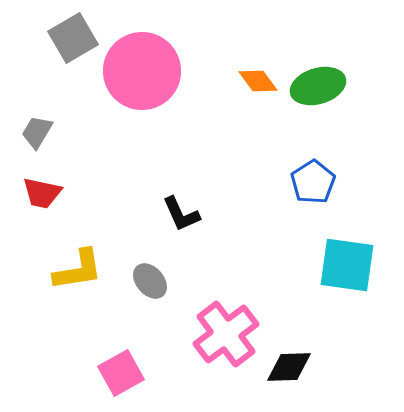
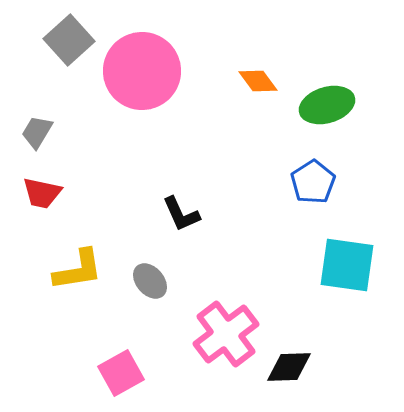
gray square: moved 4 px left, 2 px down; rotated 12 degrees counterclockwise
green ellipse: moved 9 px right, 19 px down
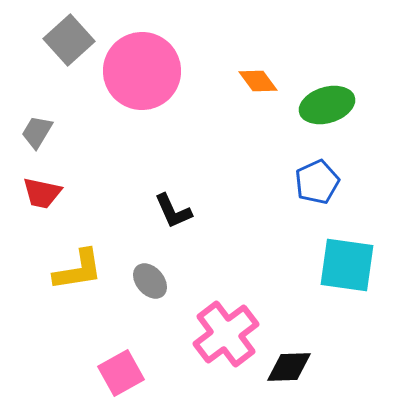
blue pentagon: moved 4 px right; rotated 9 degrees clockwise
black L-shape: moved 8 px left, 3 px up
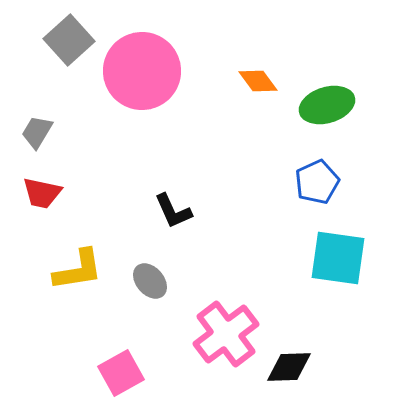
cyan square: moved 9 px left, 7 px up
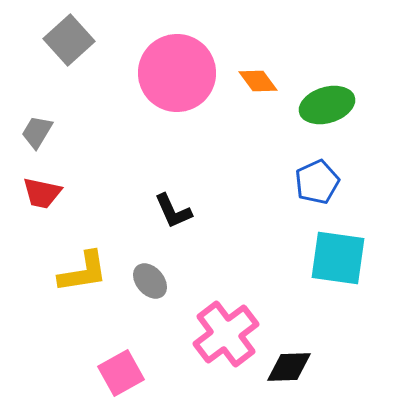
pink circle: moved 35 px right, 2 px down
yellow L-shape: moved 5 px right, 2 px down
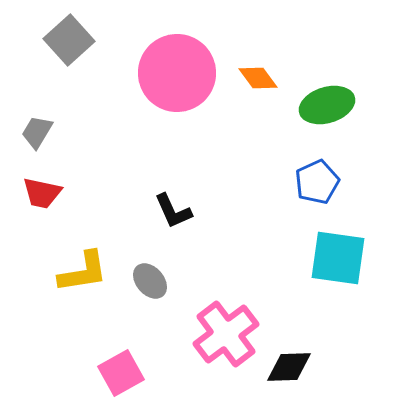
orange diamond: moved 3 px up
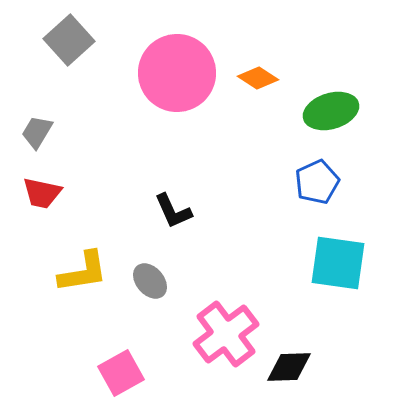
orange diamond: rotated 21 degrees counterclockwise
green ellipse: moved 4 px right, 6 px down
cyan square: moved 5 px down
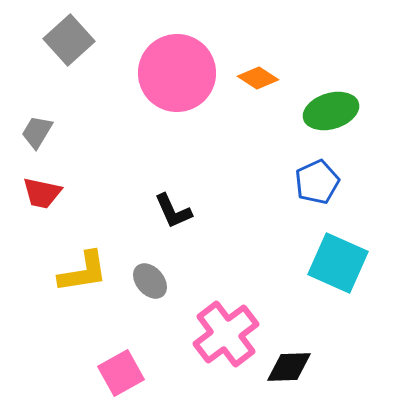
cyan square: rotated 16 degrees clockwise
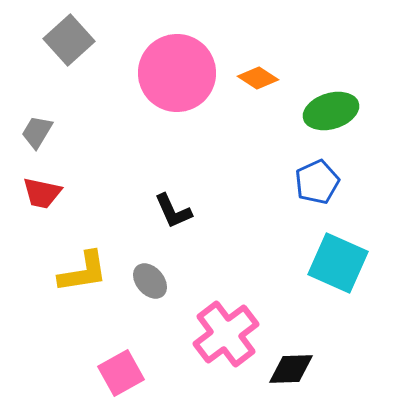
black diamond: moved 2 px right, 2 px down
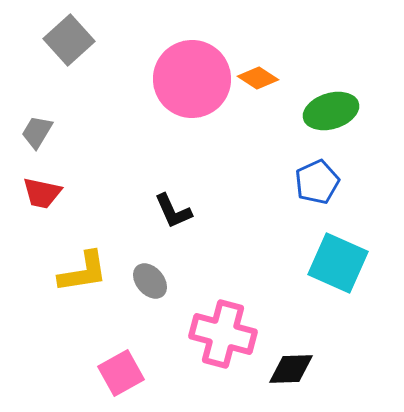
pink circle: moved 15 px right, 6 px down
pink cross: moved 3 px left; rotated 38 degrees counterclockwise
